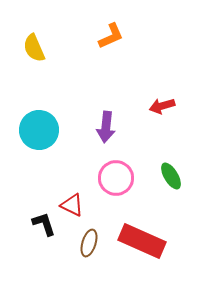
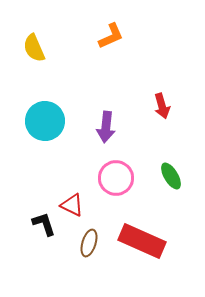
red arrow: rotated 90 degrees counterclockwise
cyan circle: moved 6 px right, 9 px up
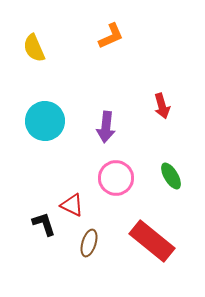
red rectangle: moved 10 px right; rotated 15 degrees clockwise
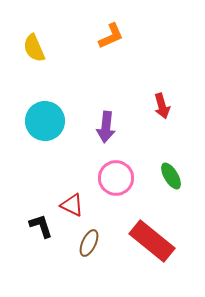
black L-shape: moved 3 px left, 2 px down
brown ellipse: rotated 8 degrees clockwise
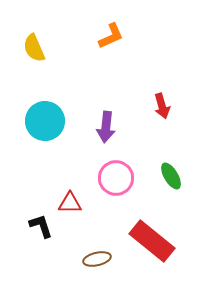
red triangle: moved 2 px left, 2 px up; rotated 25 degrees counterclockwise
brown ellipse: moved 8 px right, 16 px down; rotated 52 degrees clockwise
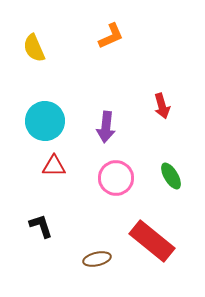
red triangle: moved 16 px left, 37 px up
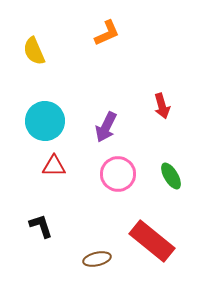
orange L-shape: moved 4 px left, 3 px up
yellow semicircle: moved 3 px down
purple arrow: rotated 20 degrees clockwise
pink circle: moved 2 px right, 4 px up
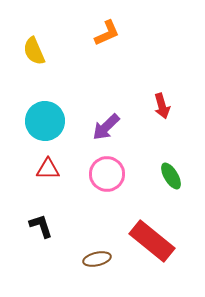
purple arrow: rotated 20 degrees clockwise
red triangle: moved 6 px left, 3 px down
pink circle: moved 11 px left
